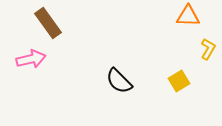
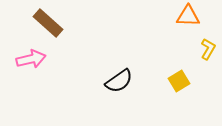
brown rectangle: rotated 12 degrees counterclockwise
black semicircle: rotated 80 degrees counterclockwise
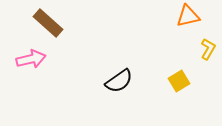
orange triangle: rotated 15 degrees counterclockwise
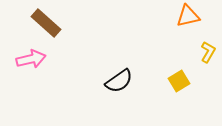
brown rectangle: moved 2 px left
yellow L-shape: moved 3 px down
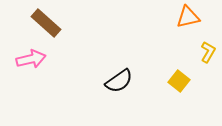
orange triangle: moved 1 px down
yellow square: rotated 20 degrees counterclockwise
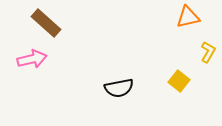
pink arrow: moved 1 px right
black semicircle: moved 7 px down; rotated 24 degrees clockwise
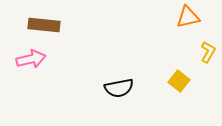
brown rectangle: moved 2 px left, 2 px down; rotated 36 degrees counterclockwise
pink arrow: moved 1 px left
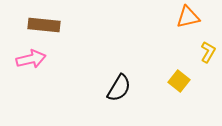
black semicircle: rotated 48 degrees counterclockwise
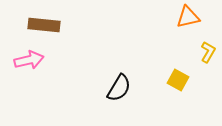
pink arrow: moved 2 px left, 1 px down
yellow square: moved 1 px left, 1 px up; rotated 10 degrees counterclockwise
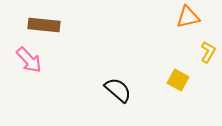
pink arrow: rotated 60 degrees clockwise
black semicircle: moved 1 px left, 2 px down; rotated 80 degrees counterclockwise
